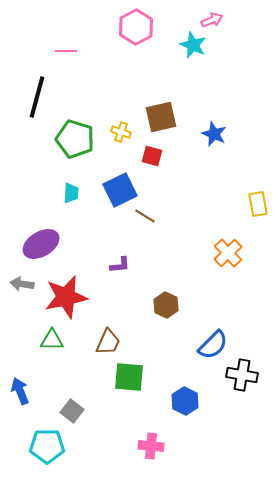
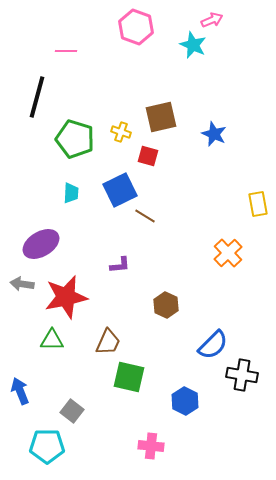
pink hexagon: rotated 12 degrees counterclockwise
red square: moved 4 px left
green square: rotated 8 degrees clockwise
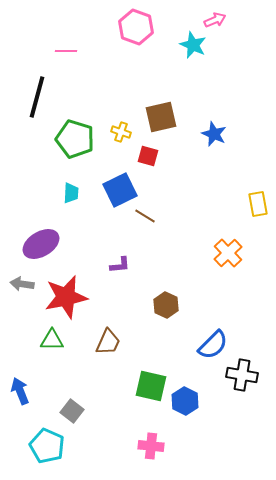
pink arrow: moved 3 px right
green square: moved 22 px right, 9 px down
cyan pentagon: rotated 24 degrees clockwise
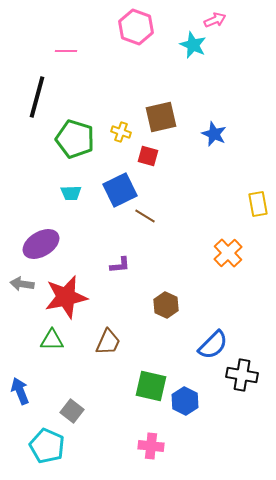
cyan trapezoid: rotated 85 degrees clockwise
